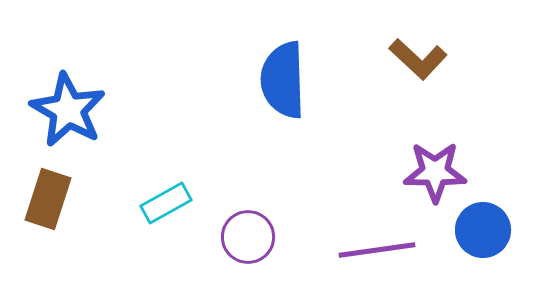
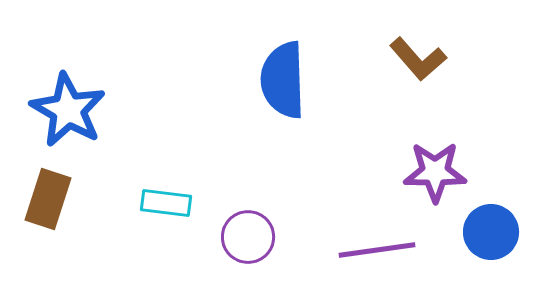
brown L-shape: rotated 6 degrees clockwise
cyan rectangle: rotated 36 degrees clockwise
blue circle: moved 8 px right, 2 px down
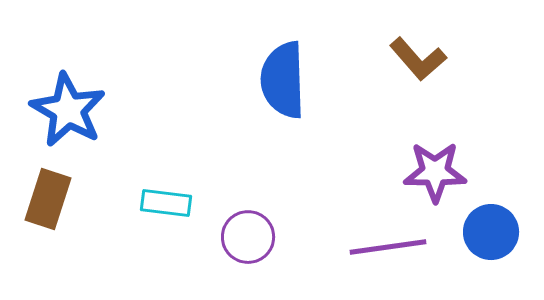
purple line: moved 11 px right, 3 px up
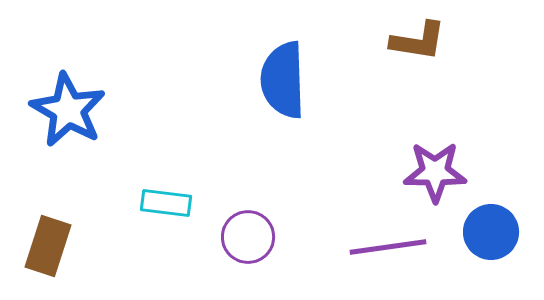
brown L-shape: moved 18 px up; rotated 40 degrees counterclockwise
brown rectangle: moved 47 px down
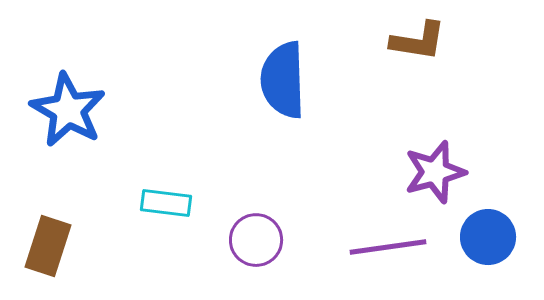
purple star: rotated 16 degrees counterclockwise
blue circle: moved 3 px left, 5 px down
purple circle: moved 8 px right, 3 px down
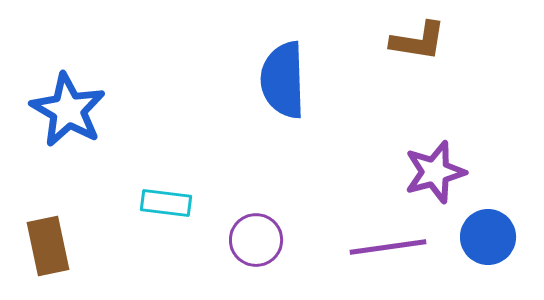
brown rectangle: rotated 30 degrees counterclockwise
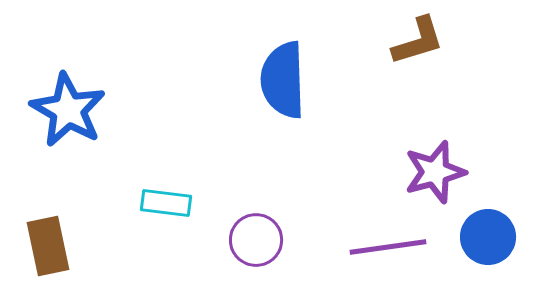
brown L-shape: rotated 26 degrees counterclockwise
